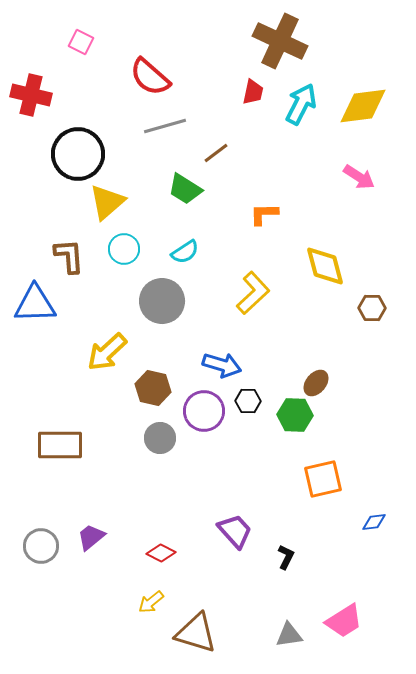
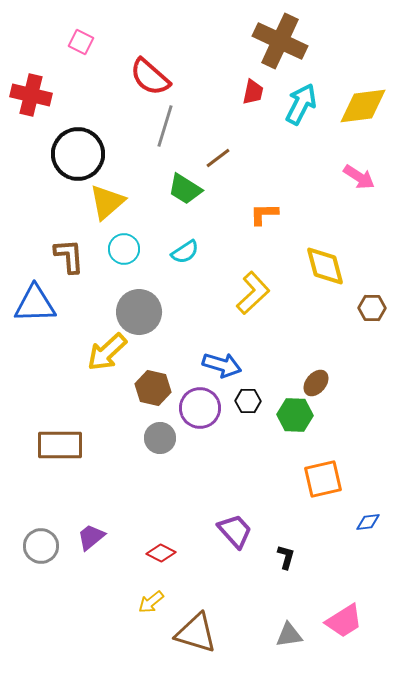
gray line at (165, 126): rotated 57 degrees counterclockwise
brown line at (216, 153): moved 2 px right, 5 px down
gray circle at (162, 301): moved 23 px left, 11 px down
purple circle at (204, 411): moved 4 px left, 3 px up
blue diamond at (374, 522): moved 6 px left
black L-shape at (286, 557): rotated 10 degrees counterclockwise
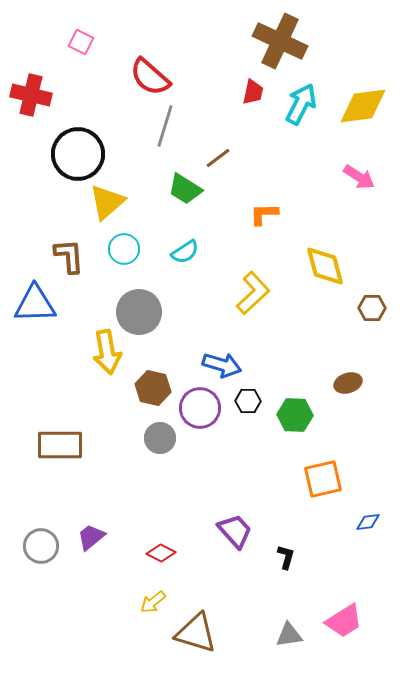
yellow arrow at (107, 352): rotated 57 degrees counterclockwise
brown ellipse at (316, 383): moved 32 px right; rotated 32 degrees clockwise
yellow arrow at (151, 602): moved 2 px right
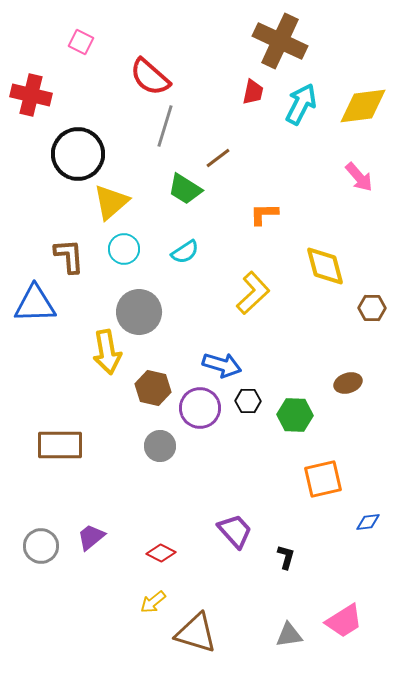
pink arrow at (359, 177): rotated 16 degrees clockwise
yellow triangle at (107, 202): moved 4 px right
gray circle at (160, 438): moved 8 px down
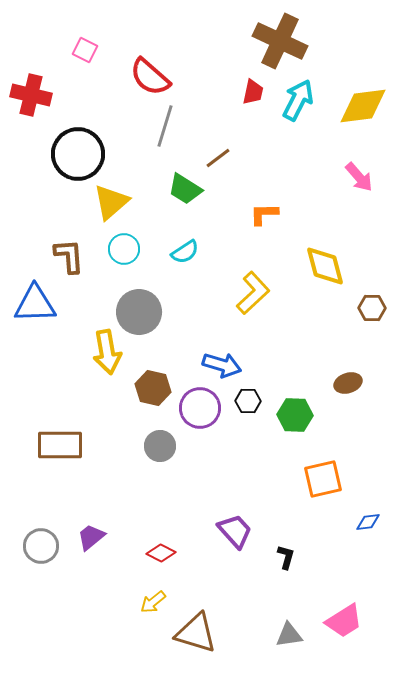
pink square at (81, 42): moved 4 px right, 8 px down
cyan arrow at (301, 104): moved 3 px left, 4 px up
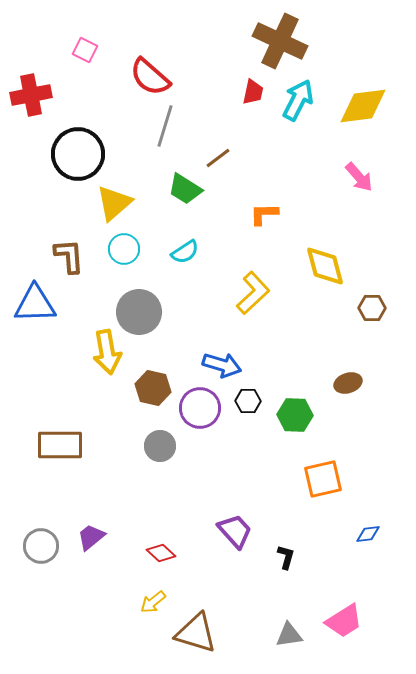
red cross at (31, 95): rotated 24 degrees counterclockwise
yellow triangle at (111, 202): moved 3 px right, 1 px down
blue diamond at (368, 522): moved 12 px down
red diamond at (161, 553): rotated 16 degrees clockwise
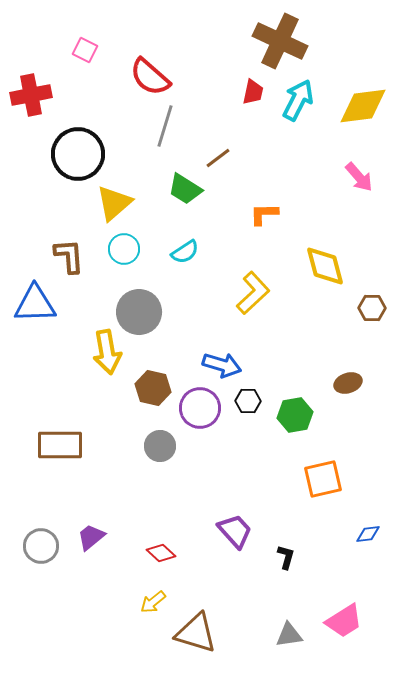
green hexagon at (295, 415): rotated 12 degrees counterclockwise
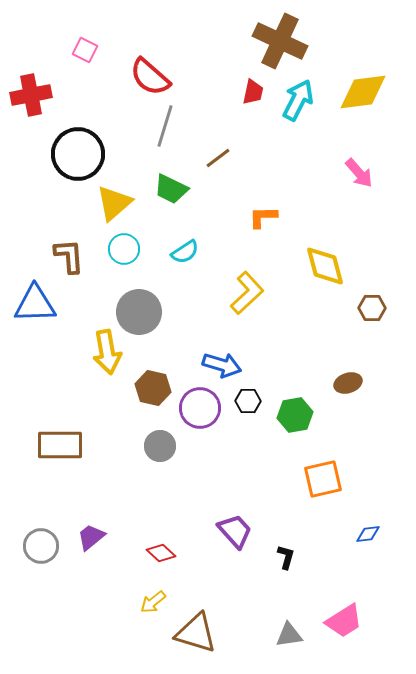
yellow diamond at (363, 106): moved 14 px up
pink arrow at (359, 177): moved 4 px up
green trapezoid at (185, 189): moved 14 px left; rotated 6 degrees counterclockwise
orange L-shape at (264, 214): moved 1 px left, 3 px down
yellow L-shape at (253, 293): moved 6 px left
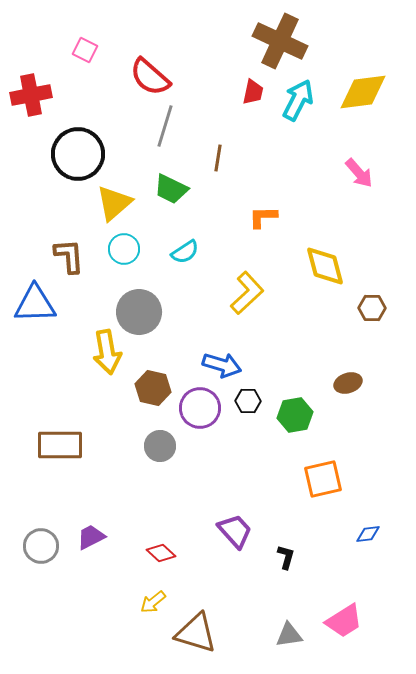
brown line at (218, 158): rotated 44 degrees counterclockwise
purple trapezoid at (91, 537): rotated 12 degrees clockwise
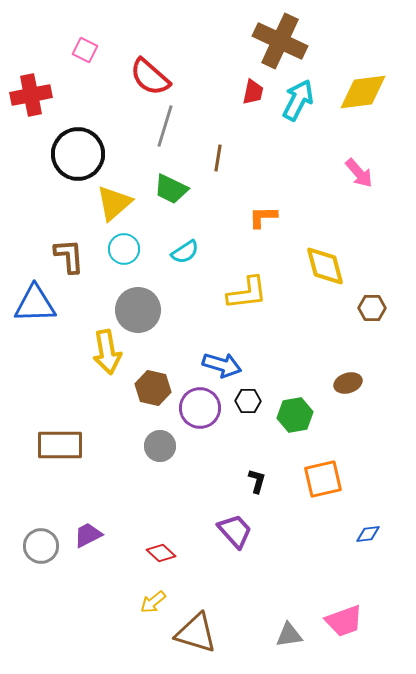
yellow L-shape at (247, 293): rotated 36 degrees clockwise
gray circle at (139, 312): moved 1 px left, 2 px up
purple trapezoid at (91, 537): moved 3 px left, 2 px up
black L-shape at (286, 557): moved 29 px left, 76 px up
pink trapezoid at (344, 621): rotated 12 degrees clockwise
